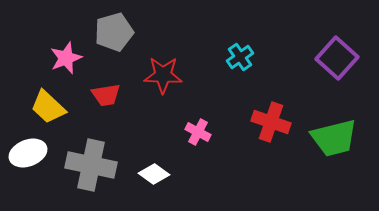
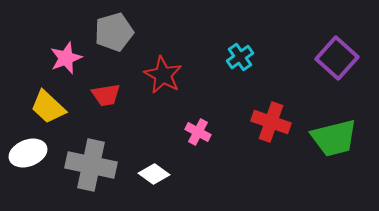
red star: rotated 27 degrees clockwise
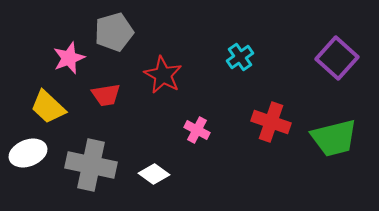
pink star: moved 3 px right
pink cross: moved 1 px left, 2 px up
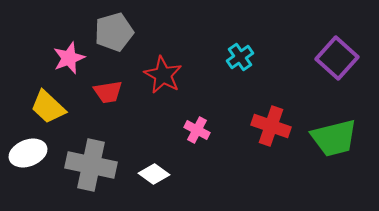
red trapezoid: moved 2 px right, 3 px up
red cross: moved 4 px down
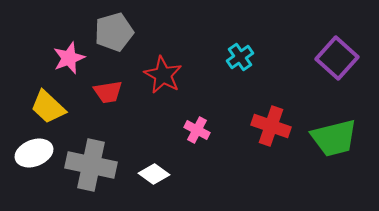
white ellipse: moved 6 px right
